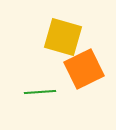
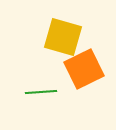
green line: moved 1 px right
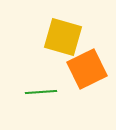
orange square: moved 3 px right
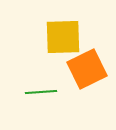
yellow square: rotated 18 degrees counterclockwise
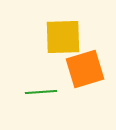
orange square: moved 2 px left; rotated 9 degrees clockwise
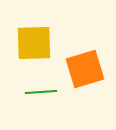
yellow square: moved 29 px left, 6 px down
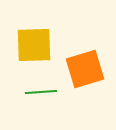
yellow square: moved 2 px down
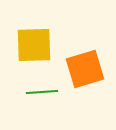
green line: moved 1 px right
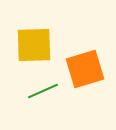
green line: moved 1 px right, 1 px up; rotated 20 degrees counterclockwise
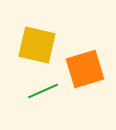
yellow square: moved 3 px right; rotated 15 degrees clockwise
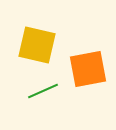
orange square: moved 3 px right; rotated 6 degrees clockwise
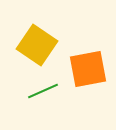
yellow square: rotated 21 degrees clockwise
